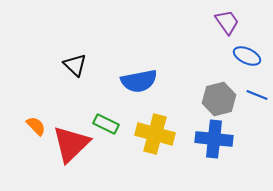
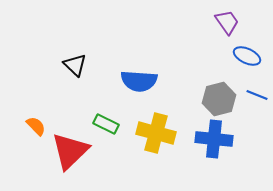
blue semicircle: rotated 15 degrees clockwise
yellow cross: moved 1 px right, 1 px up
red triangle: moved 1 px left, 7 px down
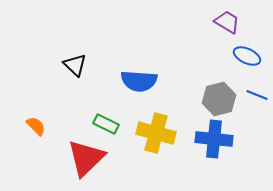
purple trapezoid: rotated 24 degrees counterclockwise
red triangle: moved 16 px right, 7 px down
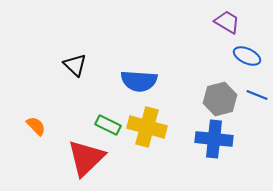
gray hexagon: moved 1 px right
green rectangle: moved 2 px right, 1 px down
yellow cross: moved 9 px left, 6 px up
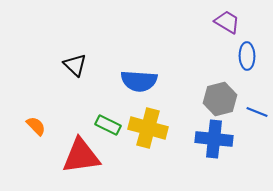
blue ellipse: rotated 64 degrees clockwise
blue line: moved 17 px down
yellow cross: moved 1 px right, 1 px down
red triangle: moved 5 px left, 2 px up; rotated 36 degrees clockwise
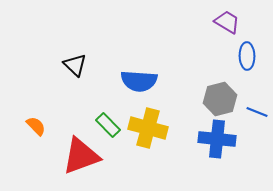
green rectangle: rotated 20 degrees clockwise
blue cross: moved 3 px right
red triangle: rotated 12 degrees counterclockwise
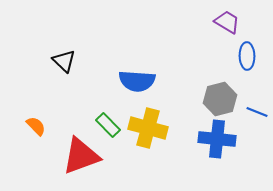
black triangle: moved 11 px left, 4 px up
blue semicircle: moved 2 px left
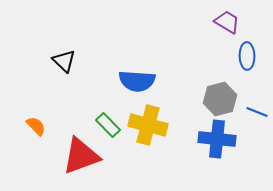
yellow cross: moved 3 px up
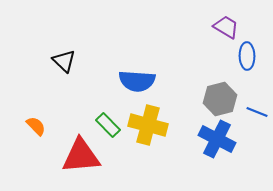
purple trapezoid: moved 1 px left, 5 px down
blue cross: rotated 21 degrees clockwise
red triangle: rotated 15 degrees clockwise
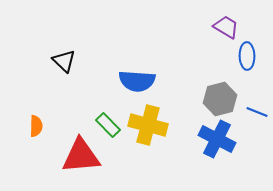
orange semicircle: rotated 45 degrees clockwise
